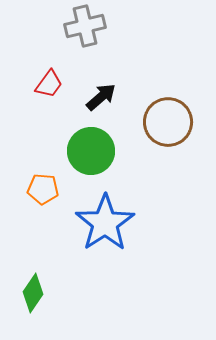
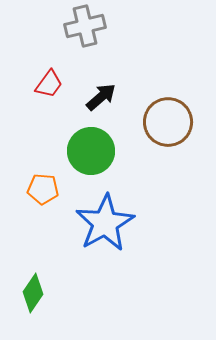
blue star: rotated 4 degrees clockwise
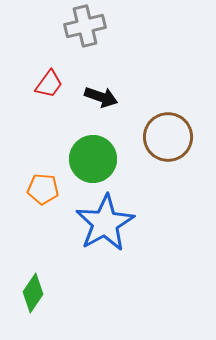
black arrow: rotated 60 degrees clockwise
brown circle: moved 15 px down
green circle: moved 2 px right, 8 px down
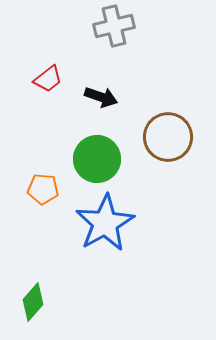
gray cross: moved 29 px right
red trapezoid: moved 1 px left, 5 px up; rotated 16 degrees clockwise
green circle: moved 4 px right
green diamond: moved 9 px down; rotated 6 degrees clockwise
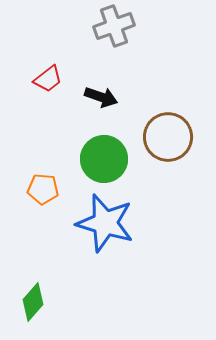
gray cross: rotated 6 degrees counterclockwise
green circle: moved 7 px right
blue star: rotated 26 degrees counterclockwise
